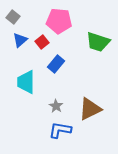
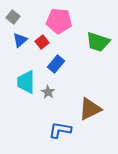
gray star: moved 8 px left, 14 px up
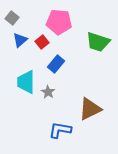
gray square: moved 1 px left, 1 px down
pink pentagon: moved 1 px down
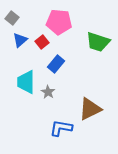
blue L-shape: moved 1 px right, 2 px up
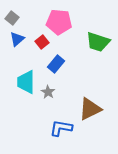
blue triangle: moved 3 px left, 1 px up
